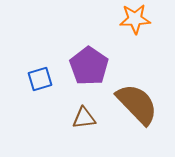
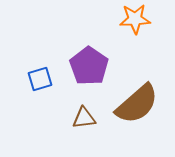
brown semicircle: rotated 93 degrees clockwise
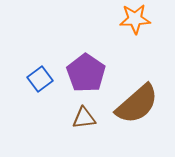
purple pentagon: moved 3 px left, 7 px down
blue square: rotated 20 degrees counterclockwise
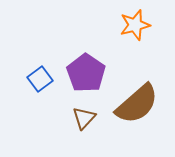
orange star: moved 6 px down; rotated 12 degrees counterclockwise
brown triangle: rotated 40 degrees counterclockwise
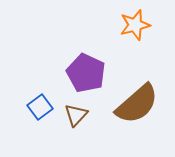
purple pentagon: rotated 9 degrees counterclockwise
blue square: moved 28 px down
brown triangle: moved 8 px left, 3 px up
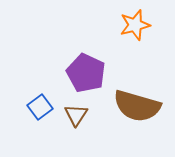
brown semicircle: moved 2 px down; rotated 57 degrees clockwise
brown triangle: rotated 10 degrees counterclockwise
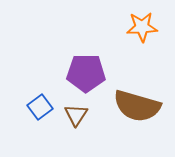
orange star: moved 7 px right, 2 px down; rotated 12 degrees clockwise
purple pentagon: rotated 24 degrees counterclockwise
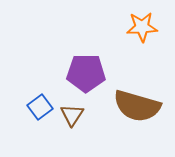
brown triangle: moved 4 px left
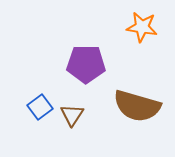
orange star: rotated 12 degrees clockwise
purple pentagon: moved 9 px up
